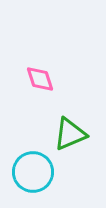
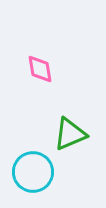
pink diamond: moved 10 px up; rotated 8 degrees clockwise
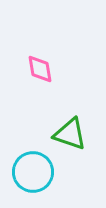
green triangle: rotated 42 degrees clockwise
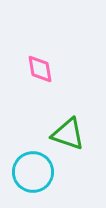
green triangle: moved 2 px left
